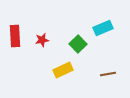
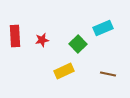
yellow rectangle: moved 1 px right, 1 px down
brown line: rotated 21 degrees clockwise
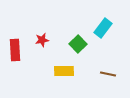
cyan rectangle: rotated 30 degrees counterclockwise
red rectangle: moved 14 px down
yellow rectangle: rotated 24 degrees clockwise
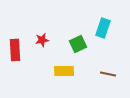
cyan rectangle: rotated 18 degrees counterclockwise
green square: rotated 18 degrees clockwise
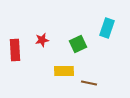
cyan rectangle: moved 4 px right
brown line: moved 19 px left, 9 px down
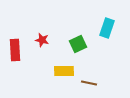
red star: rotated 24 degrees clockwise
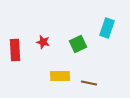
red star: moved 1 px right, 2 px down
yellow rectangle: moved 4 px left, 5 px down
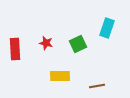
red star: moved 3 px right, 1 px down
red rectangle: moved 1 px up
brown line: moved 8 px right, 3 px down; rotated 21 degrees counterclockwise
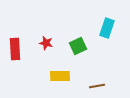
green square: moved 2 px down
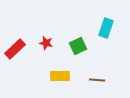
cyan rectangle: moved 1 px left
red rectangle: rotated 50 degrees clockwise
brown line: moved 6 px up; rotated 14 degrees clockwise
